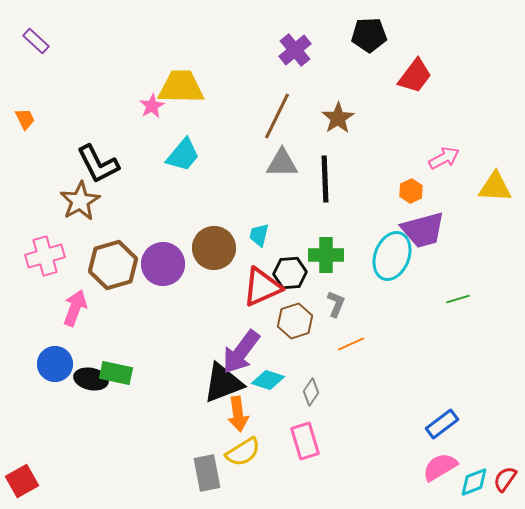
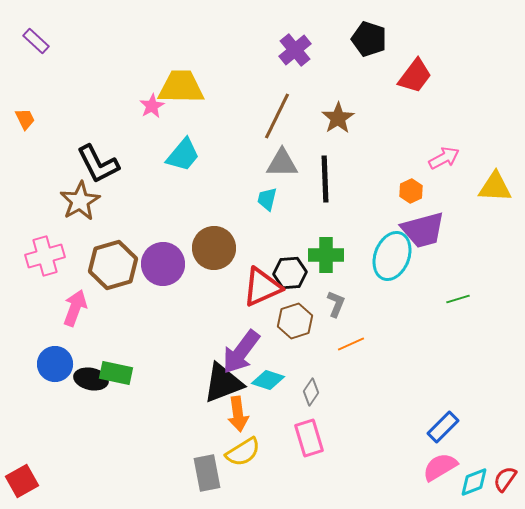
black pentagon at (369, 35): moved 4 px down; rotated 20 degrees clockwise
cyan trapezoid at (259, 235): moved 8 px right, 36 px up
blue rectangle at (442, 424): moved 1 px right, 3 px down; rotated 8 degrees counterclockwise
pink rectangle at (305, 441): moved 4 px right, 3 px up
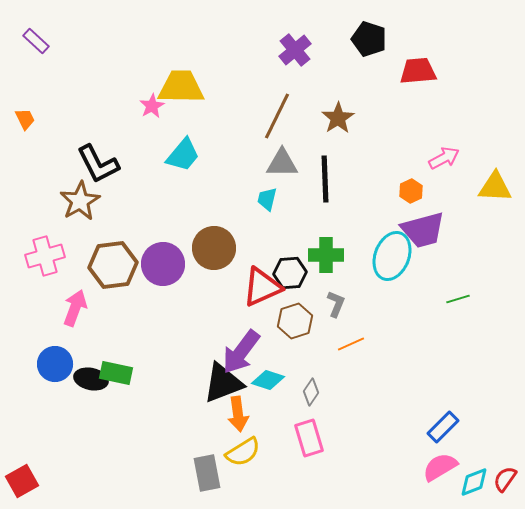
red trapezoid at (415, 76): moved 3 px right, 5 px up; rotated 132 degrees counterclockwise
brown hexagon at (113, 265): rotated 9 degrees clockwise
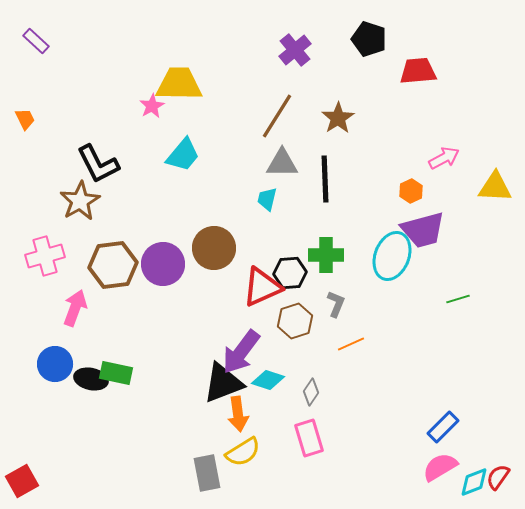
yellow trapezoid at (181, 87): moved 2 px left, 3 px up
brown line at (277, 116): rotated 6 degrees clockwise
red semicircle at (505, 479): moved 7 px left, 2 px up
